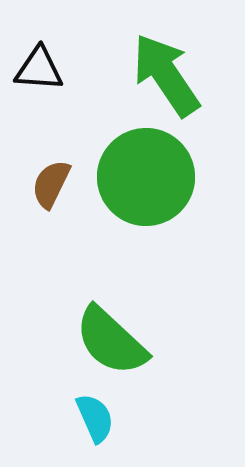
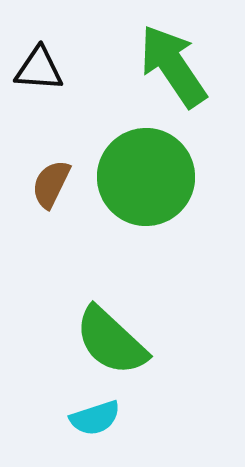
green arrow: moved 7 px right, 9 px up
cyan semicircle: rotated 96 degrees clockwise
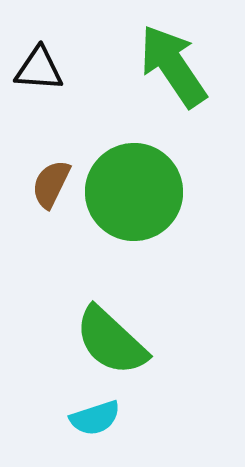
green circle: moved 12 px left, 15 px down
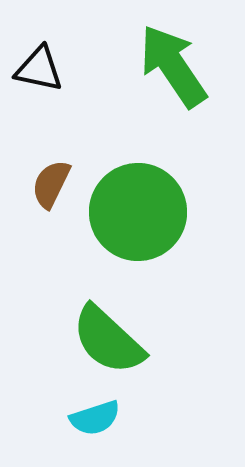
black triangle: rotated 8 degrees clockwise
green circle: moved 4 px right, 20 px down
green semicircle: moved 3 px left, 1 px up
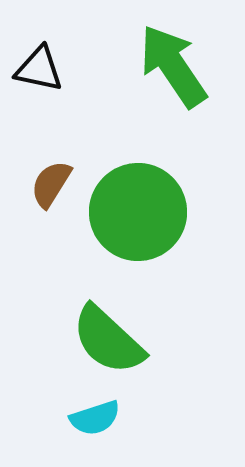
brown semicircle: rotated 6 degrees clockwise
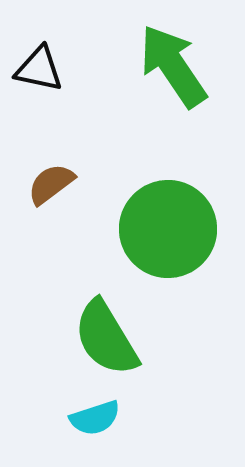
brown semicircle: rotated 21 degrees clockwise
green circle: moved 30 px right, 17 px down
green semicircle: moved 2 px left, 2 px up; rotated 16 degrees clockwise
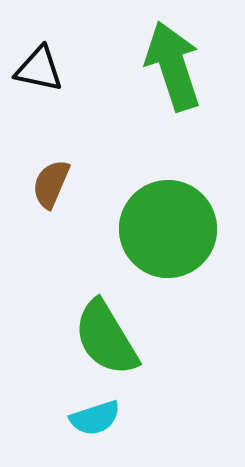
green arrow: rotated 16 degrees clockwise
brown semicircle: rotated 30 degrees counterclockwise
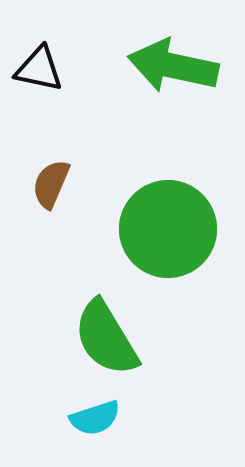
green arrow: rotated 60 degrees counterclockwise
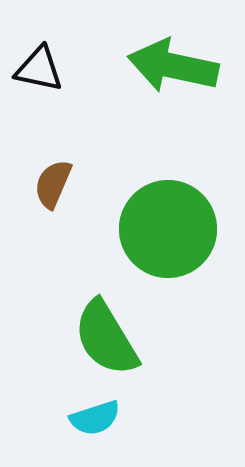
brown semicircle: moved 2 px right
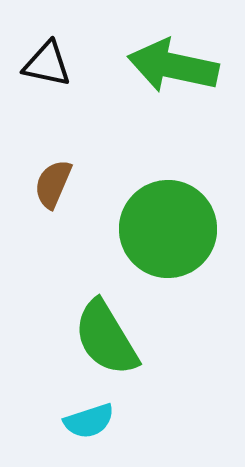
black triangle: moved 8 px right, 5 px up
cyan semicircle: moved 6 px left, 3 px down
